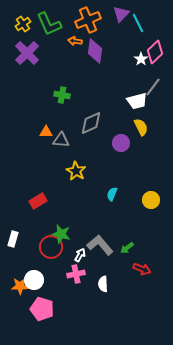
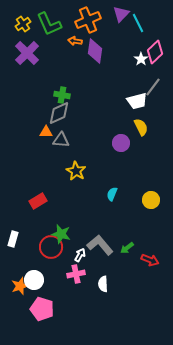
gray diamond: moved 32 px left, 10 px up
red arrow: moved 8 px right, 9 px up
orange star: rotated 18 degrees counterclockwise
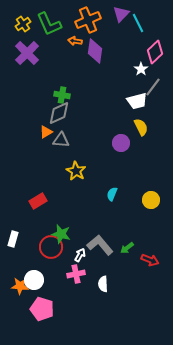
white star: moved 10 px down
orange triangle: rotated 32 degrees counterclockwise
orange star: rotated 24 degrees clockwise
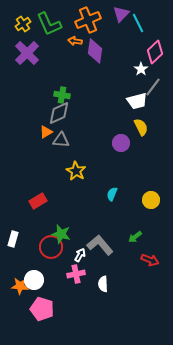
green arrow: moved 8 px right, 11 px up
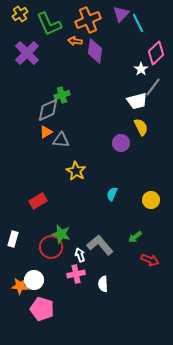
yellow cross: moved 3 px left, 10 px up
pink diamond: moved 1 px right, 1 px down
green cross: rotated 28 degrees counterclockwise
gray diamond: moved 11 px left, 3 px up
white arrow: rotated 48 degrees counterclockwise
